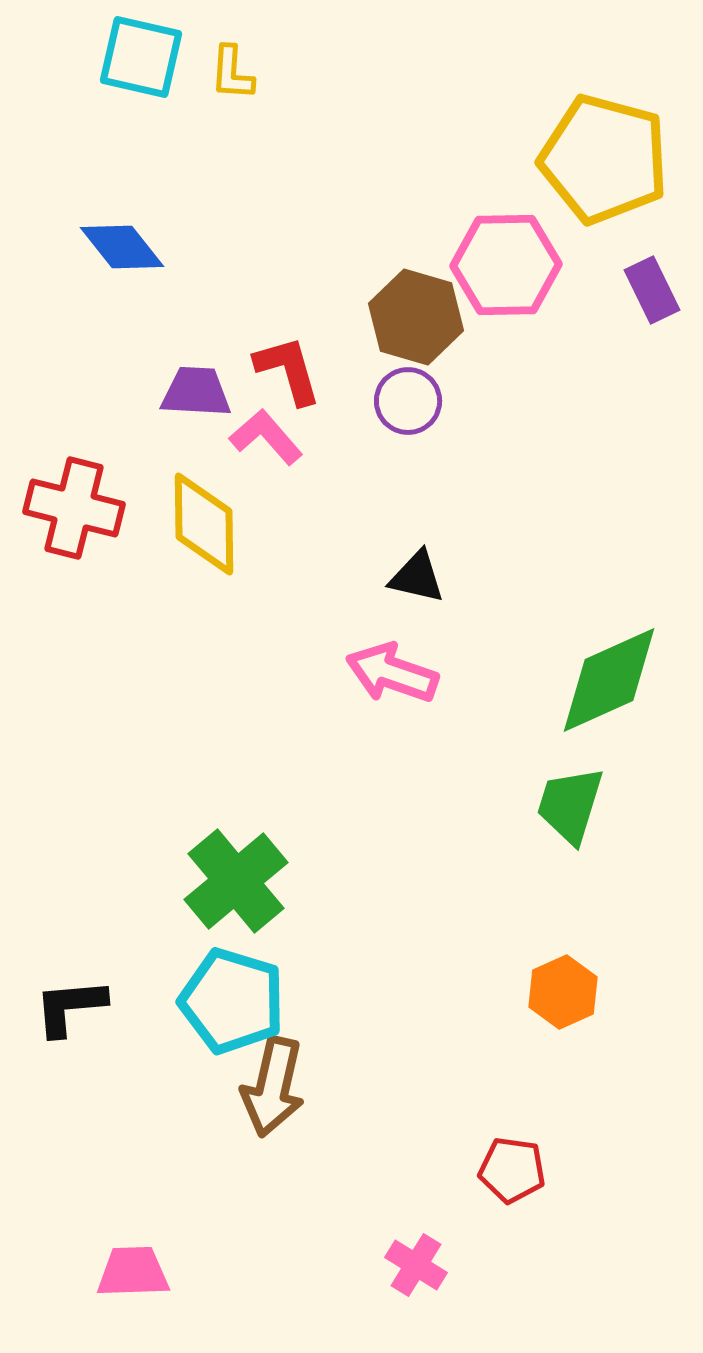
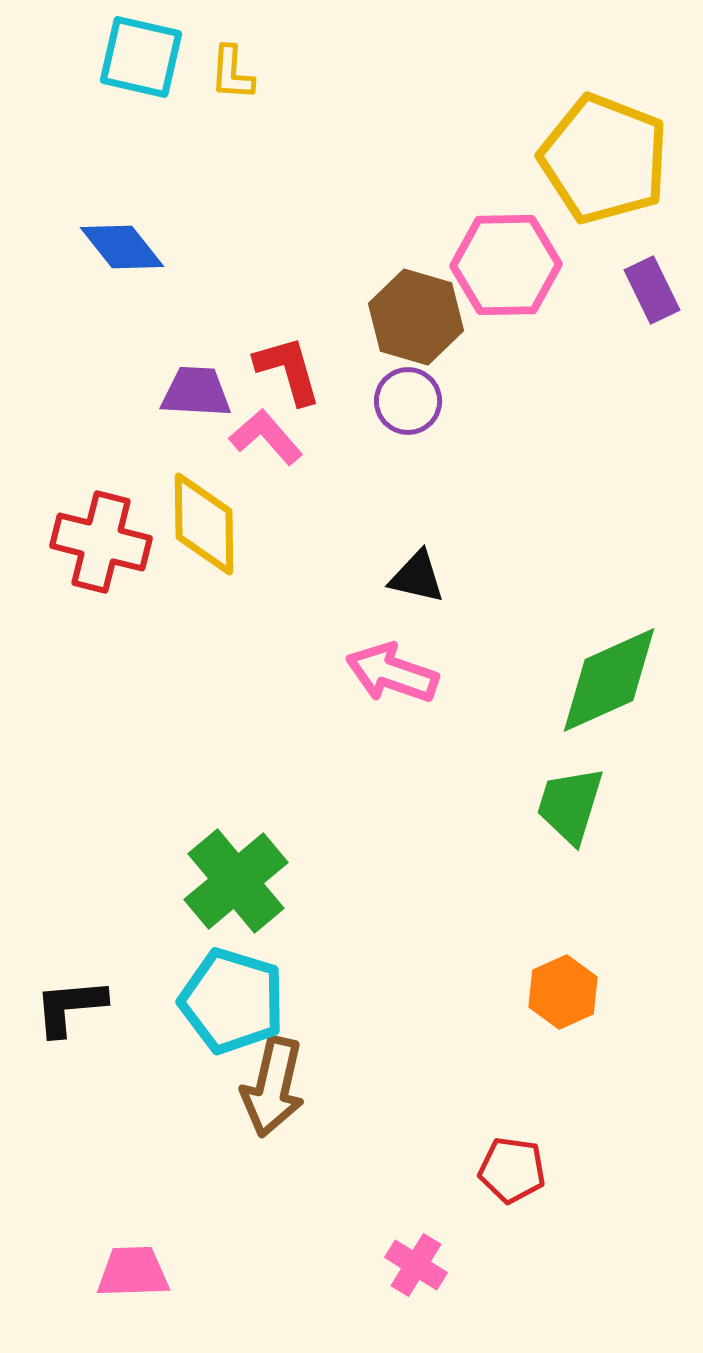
yellow pentagon: rotated 6 degrees clockwise
red cross: moved 27 px right, 34 px down
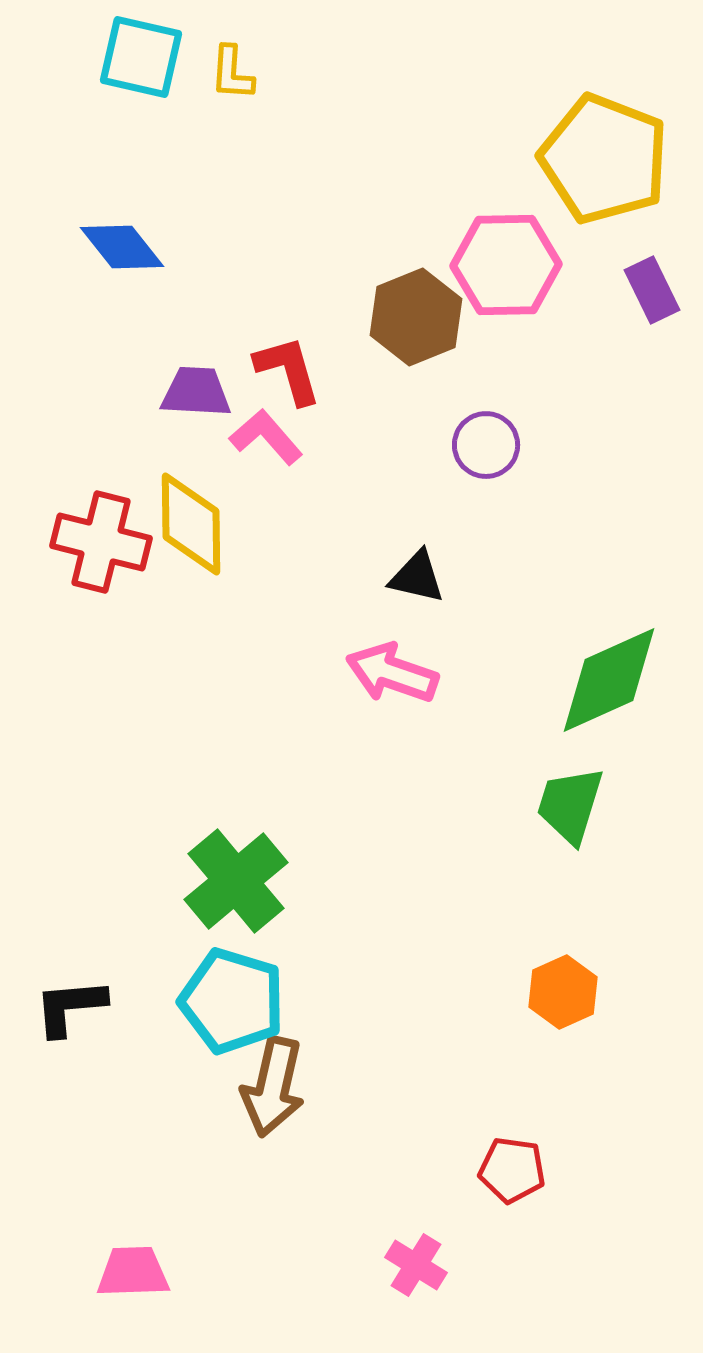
brown hexagon: rotated 22 degrees clockwise
purple circle: moved 78 px right, 44 px down
yellow diamond: moved 13 px left
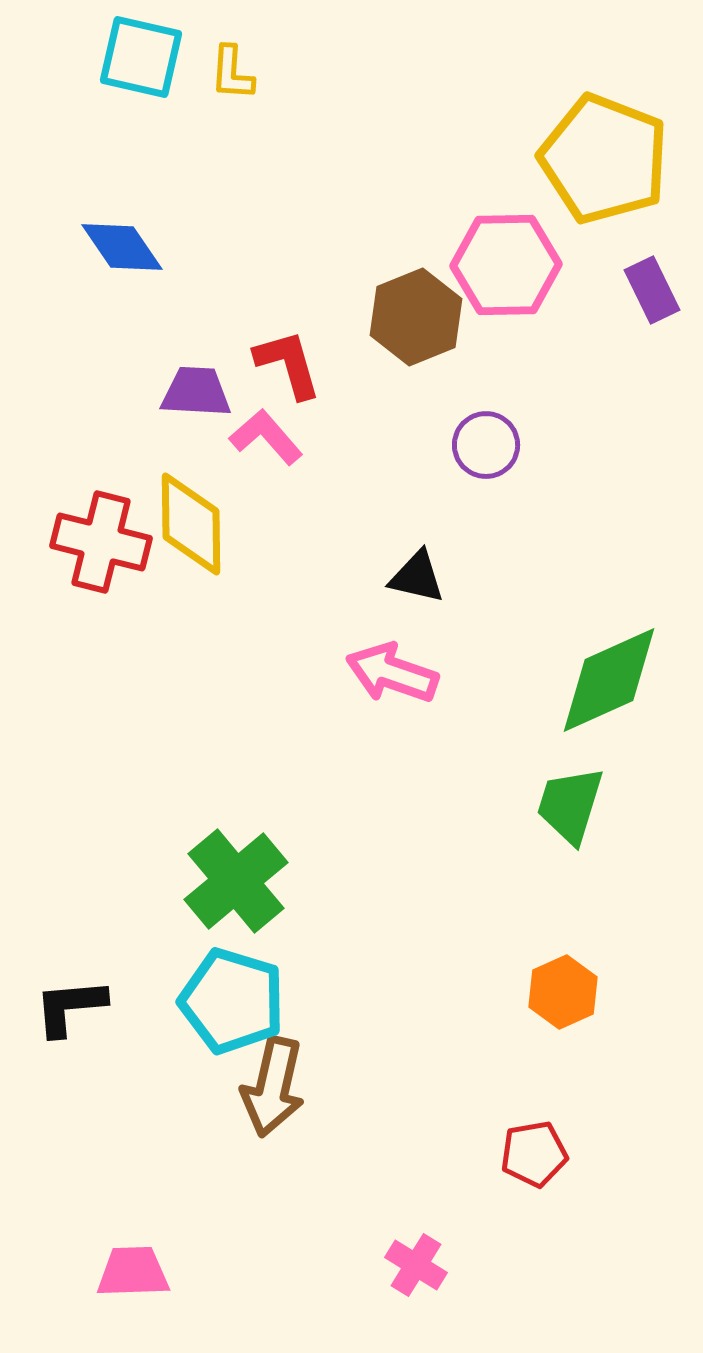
blue diamond: rotated 4 degrees clockwise
red L-shape: moved 6 px up
red pentagon: moved 22 px right, 16 px up; rotated 18 degrees counterclockwise
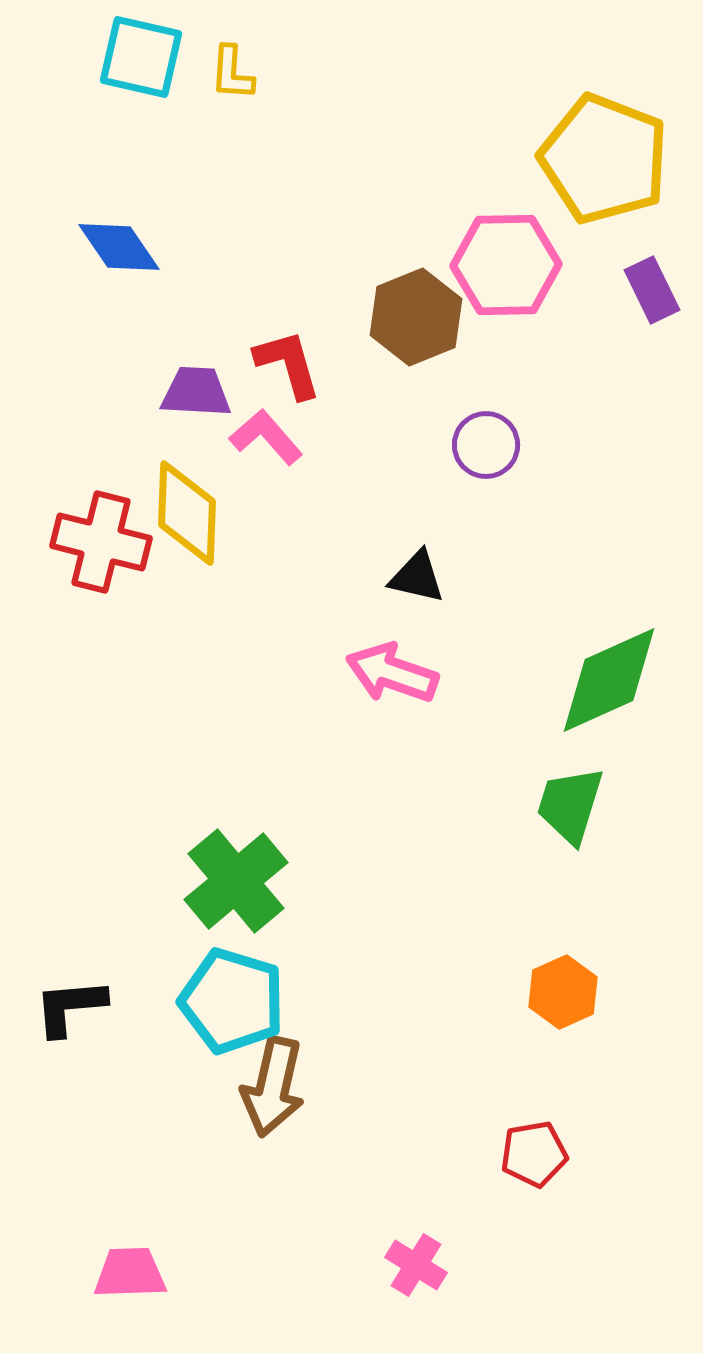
blue diamond: moved 3 px left
yellow diamond: moved 4 px left, 11 px up; rotated 3 degrees clockwise
pink trapezoid: moved 3 px left, 1 px down
